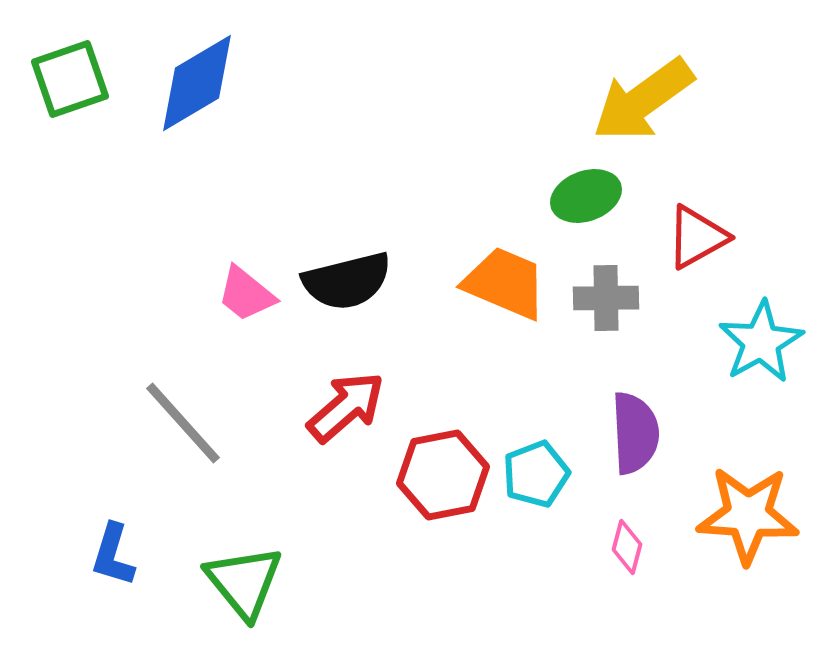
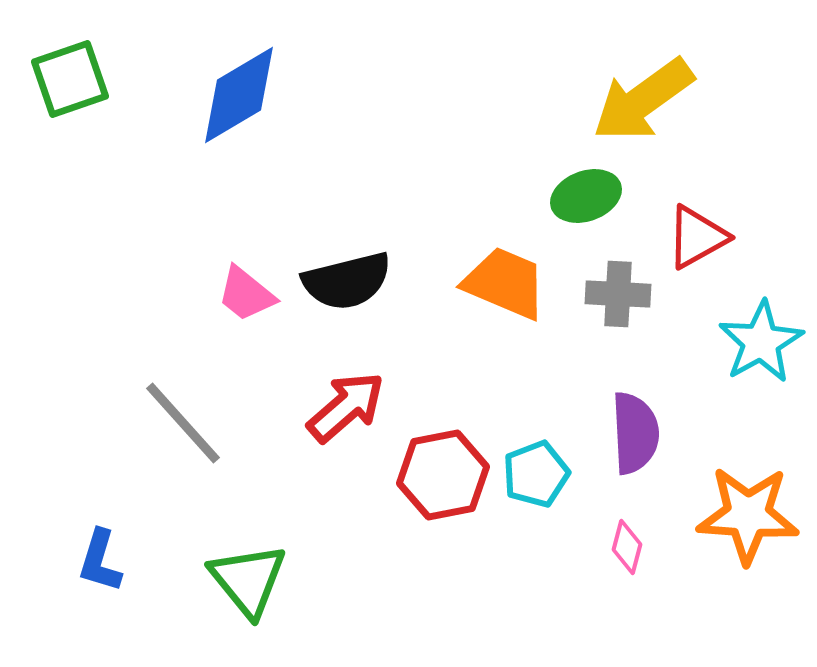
blue diamond: moved 42 px right, 12 px down
gray cross: moved 12 px right, 4 px up; rotated 4 degrees clockwise
blue L-shape: moved 13 px left, 6 px down
green triangle: moved 4 px right, 2 px up
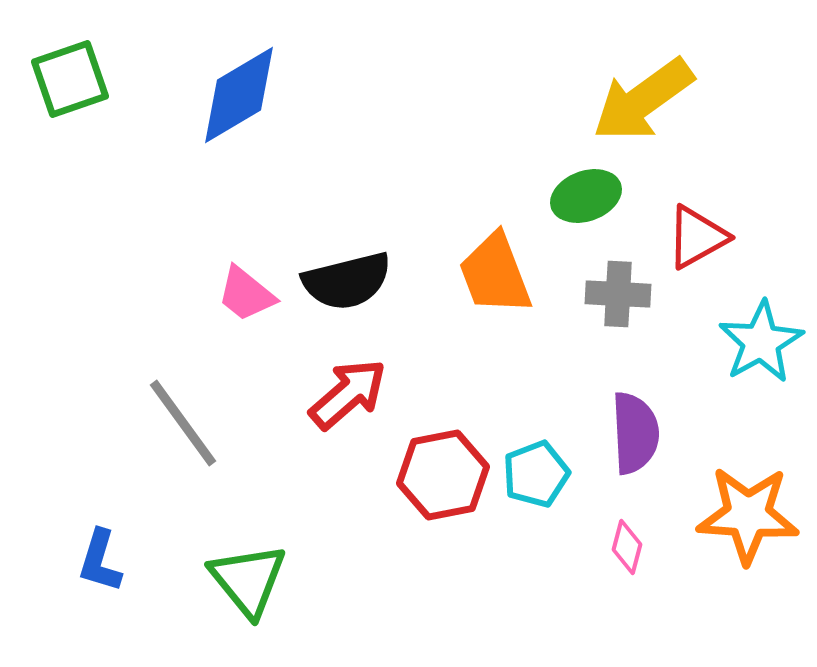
orange trapezoid: moved 10 px left, 9 px up; rotated 134 degrees counterclockwise
red arrow: moved 2 px right, 13 px up
gray line: rotated 6 degrees clockwise
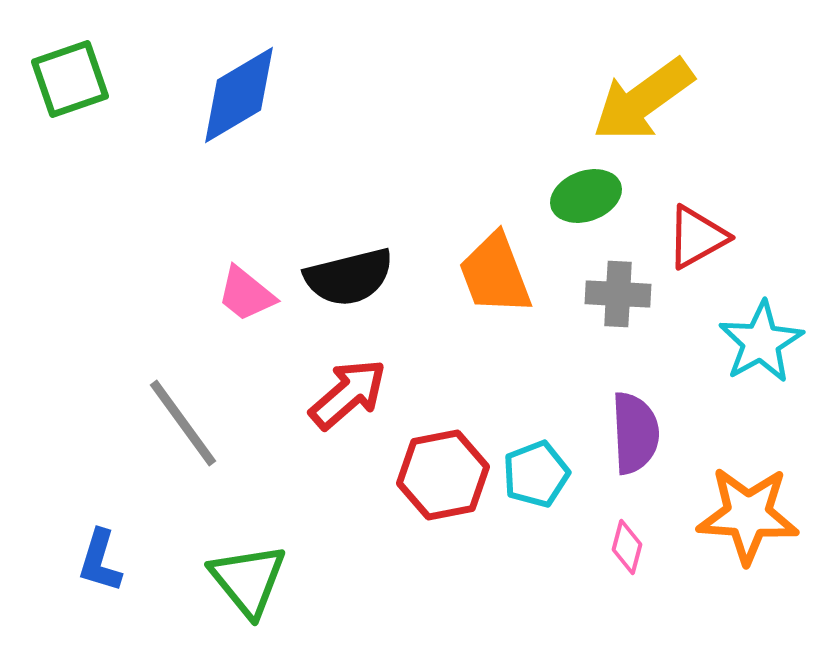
black semicircle: moved 2 px right, 4 px up
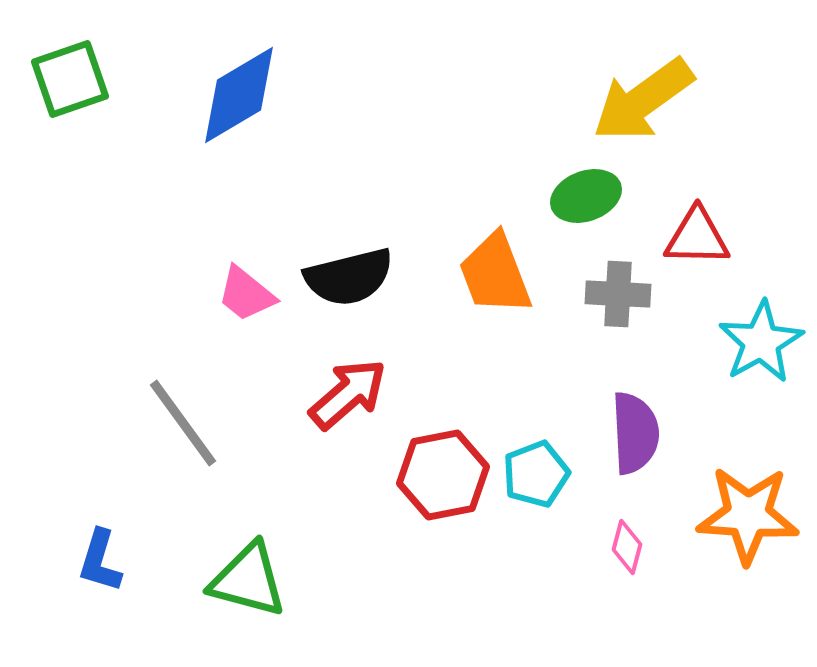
red triangle: rotated 30 degrees clockwise
green triangle: rotated 36 degrees counterclockwise
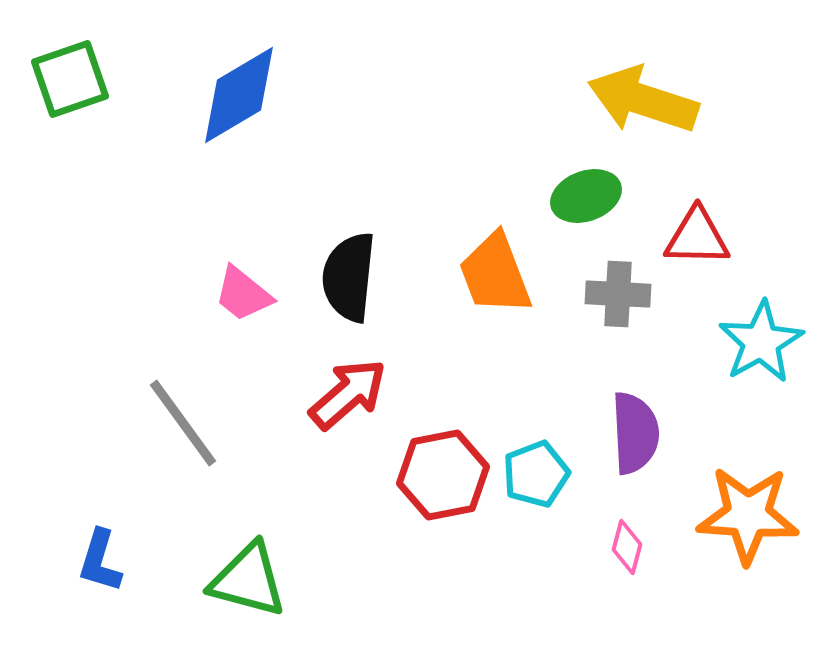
yellow arrow: rotated 54 degrees clockwise
black semicircle: rotated 110 degrees clockwise
pink trapezoid: moved 3 px left
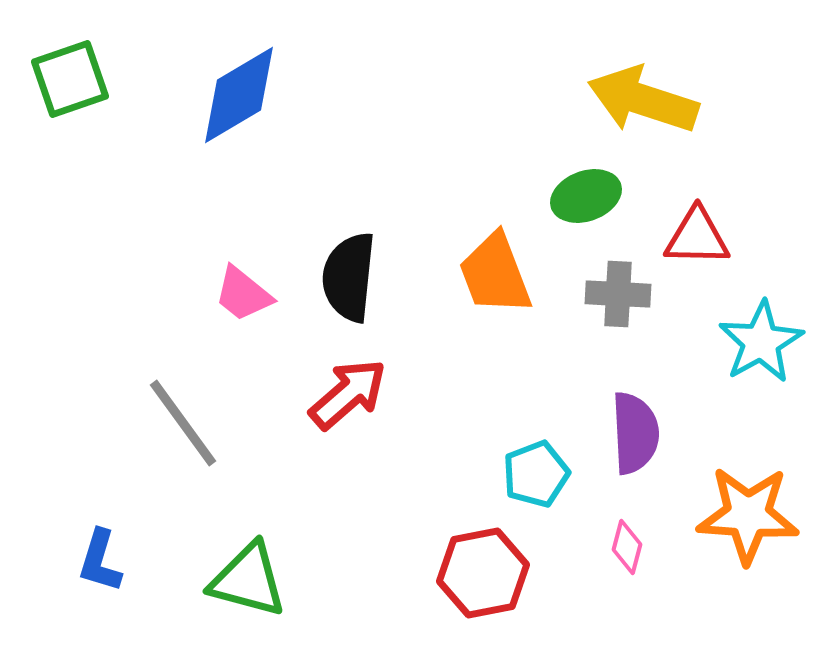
red hexagon: moved 40 px right, 98 px down
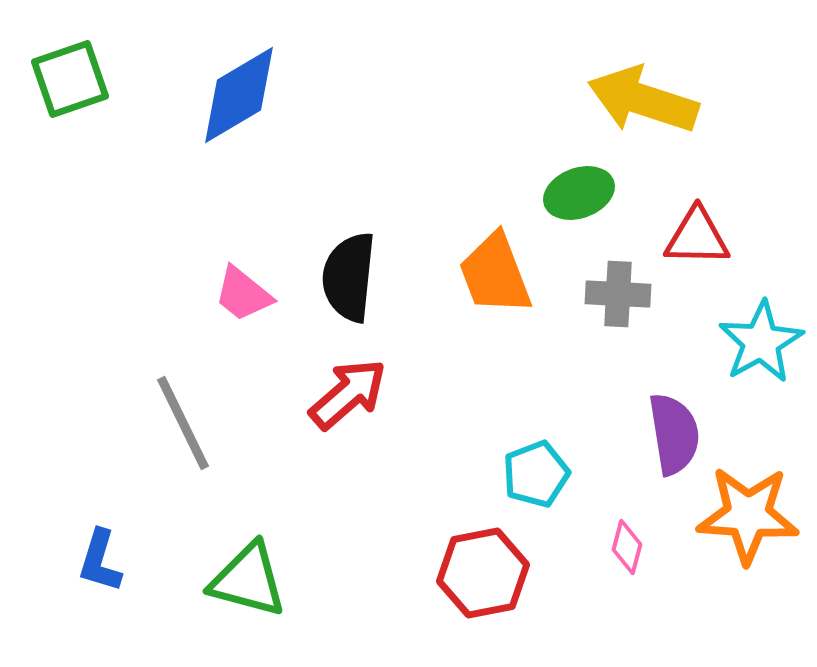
green ellipse: moved 7 px left, 3 px up
gray line: rotated 10 degrees clockwise
purple semicircle: moved 39 px right, 1 px down; rotated 6 degrees counterclockwise
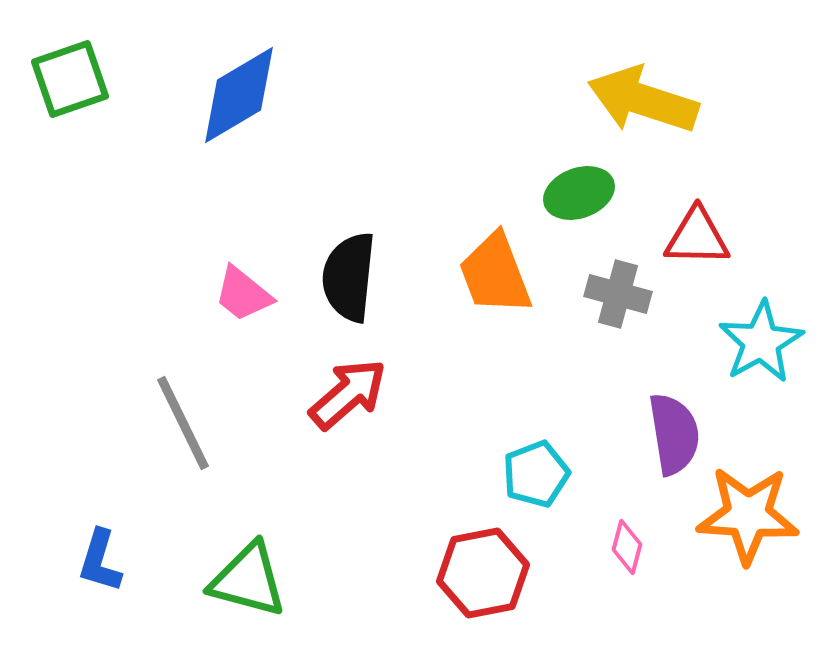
gray cross: rotated 12 degrees clockwise
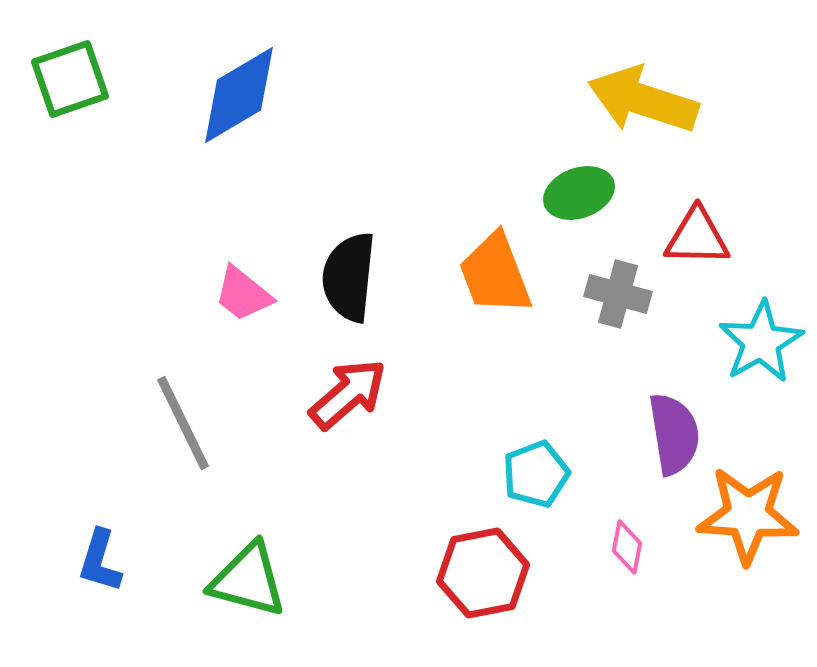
pink diamond: rotated 4 degrees counterclockwise
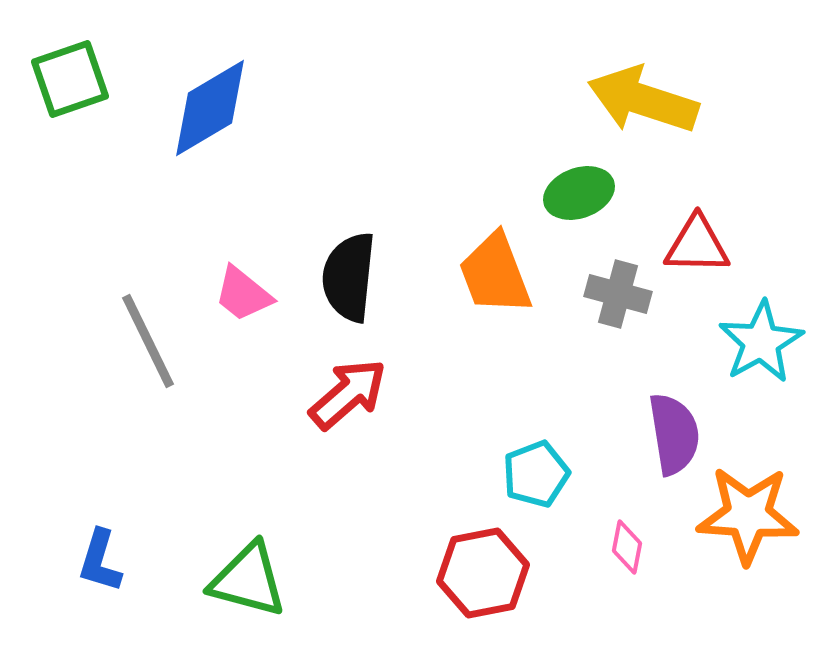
blue diamond: moved 29 px left, 13 px down
red triangle: moved 8 px down
gray line: moved 35 px left, 82 px up
